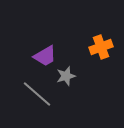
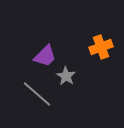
purple trapezoid: rotated 15 degrees counterclockwise
gray star: rotated 24 degrees counterclockwise
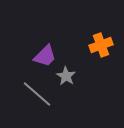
orange cross: moved 2 px up
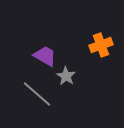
purple trapezoid: rotated 105 degrees counterclockwise
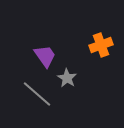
purple trapezoid: rotated 25 degrees clockwise
gray star: moved 1 px right, 2 px down
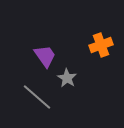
gray line: moved 3 px down
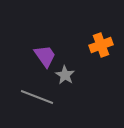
gray star: moved 2 px left, 3 px up
gray line: rotated 20 degrees counterclockwise
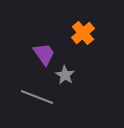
orange cross: moved 18 px left, 12 px up; rotated 20 degrees counterclockwise
purple trapezoid: moved 1 px left, 2 px up
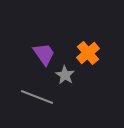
orange cross: moved 5 px right, 20 px down
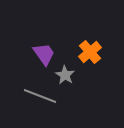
orange cross: moved 2 px right, 1 px up
gray line: moved 3 px right, 1 px up
